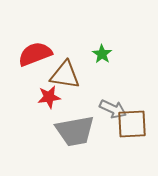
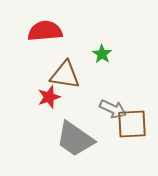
red semicircle: moved 10 px right, 23 px up; rotated 16 degrees clockwise
red star: rotated 10 degrees counterclockwise
gray trapezoid: moved 8 px down; rotated 45 degrees clockwise
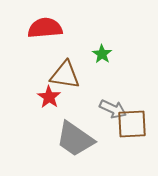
red semicircle: moved 3 px up
red star: rotated 20 degrees counterclockwise
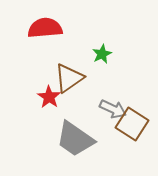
green star: rotated 12 degrees clockwise
brown triangle: moved 4 px right, 3 px down; rotated 44 degrees counterclockwise
brown square: rotated 36 degrees clockwise
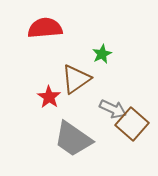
brown triangle: moved 7 px right, 1 px down
brown square: rotated 8 degrees clockwise
gray trapezoid: moved 2 px left
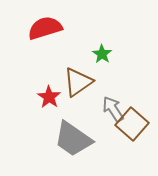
red semicircle: rotated 12 degrees counterclockwise
green star: rotated 12 degrees counterclockwise
brown triangle: moved 2 px right, 3 px down
gray arrow: rotated 148 degrees counterclockwise
